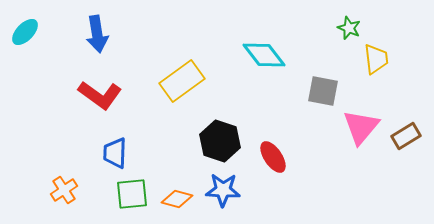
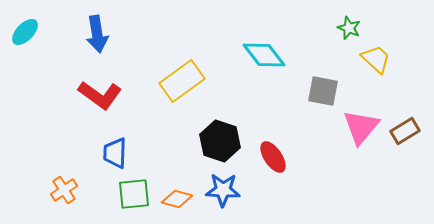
yellow trapezoid: rotated 40 degrees counterclockwise
brown rectangle: moved 1 px left, 5 px up
green square: moved 2 px right
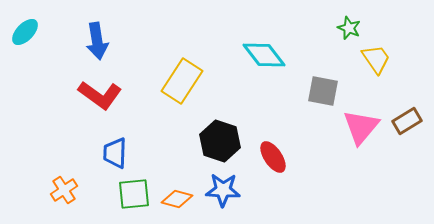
blue arrow: moved 7 px down
yellow trapezoid: rotated 12 degrees clockwise
yellow rectangle: rotated 21 degrees counterclockwise
brown rectangle: moved 2 px right, 10 px up
